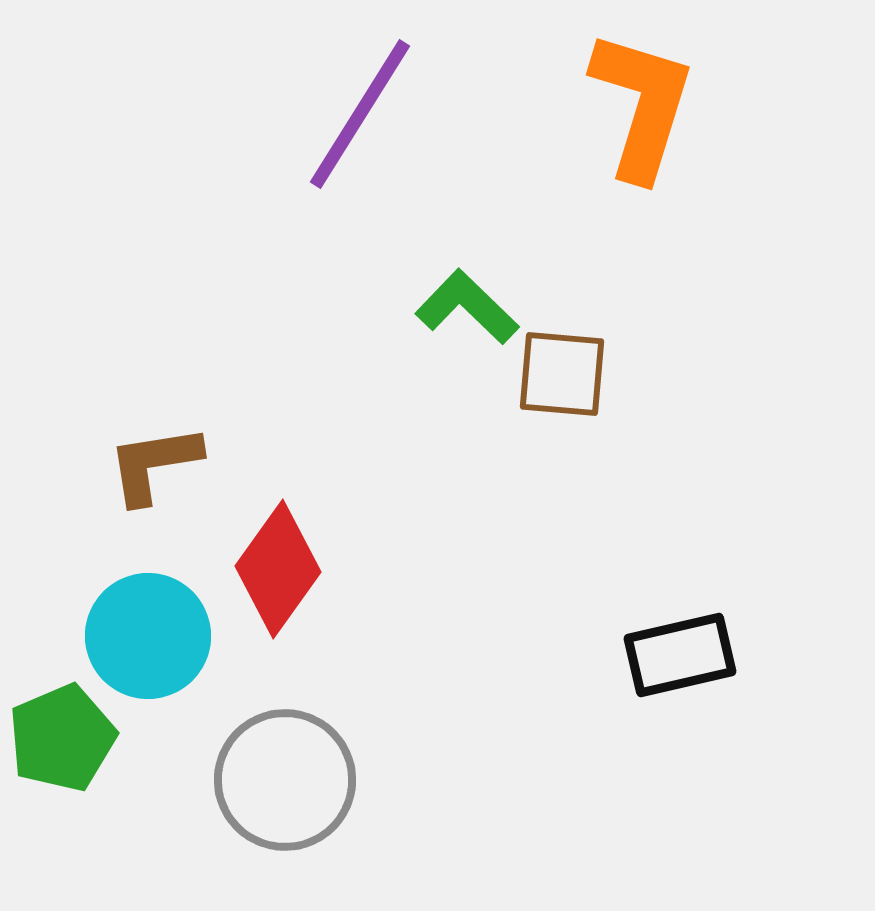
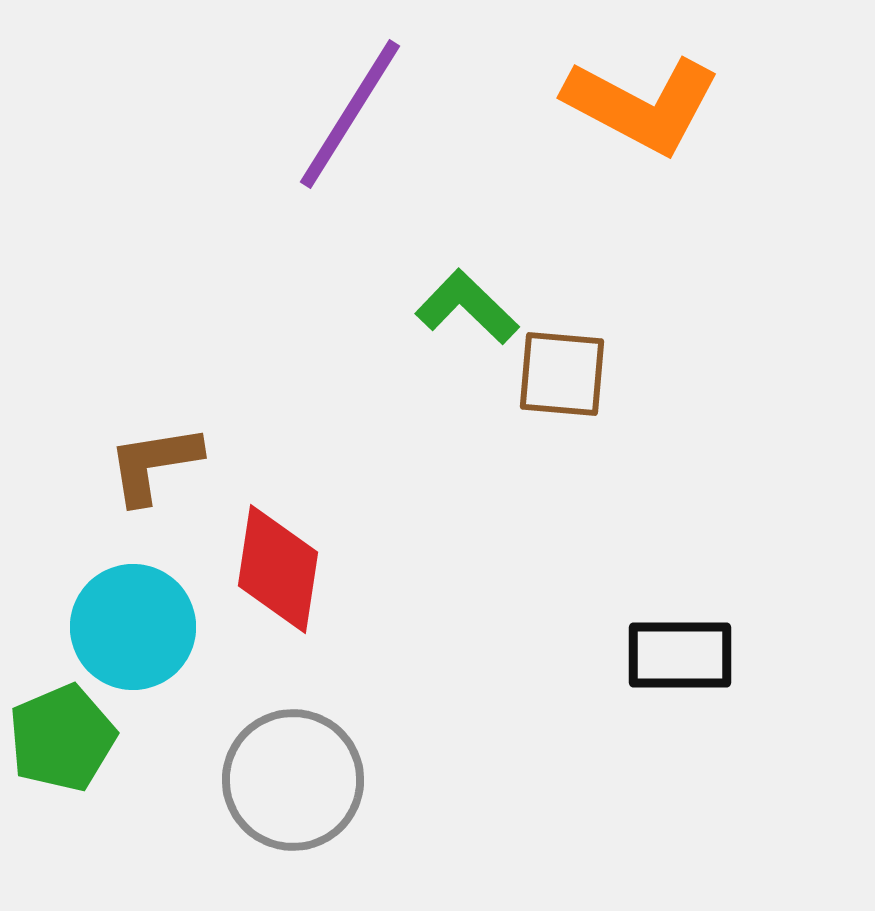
orange L-shape: rotated 101 degrees clockwise
purple line: moved 10 px left
red diamond: rotated 27 degrees counterclockwise
cyan circle: moved 15 px left, 9 px up
black rectangle: rotated 13 degrees clockwise
gray circle: moved 8 px right
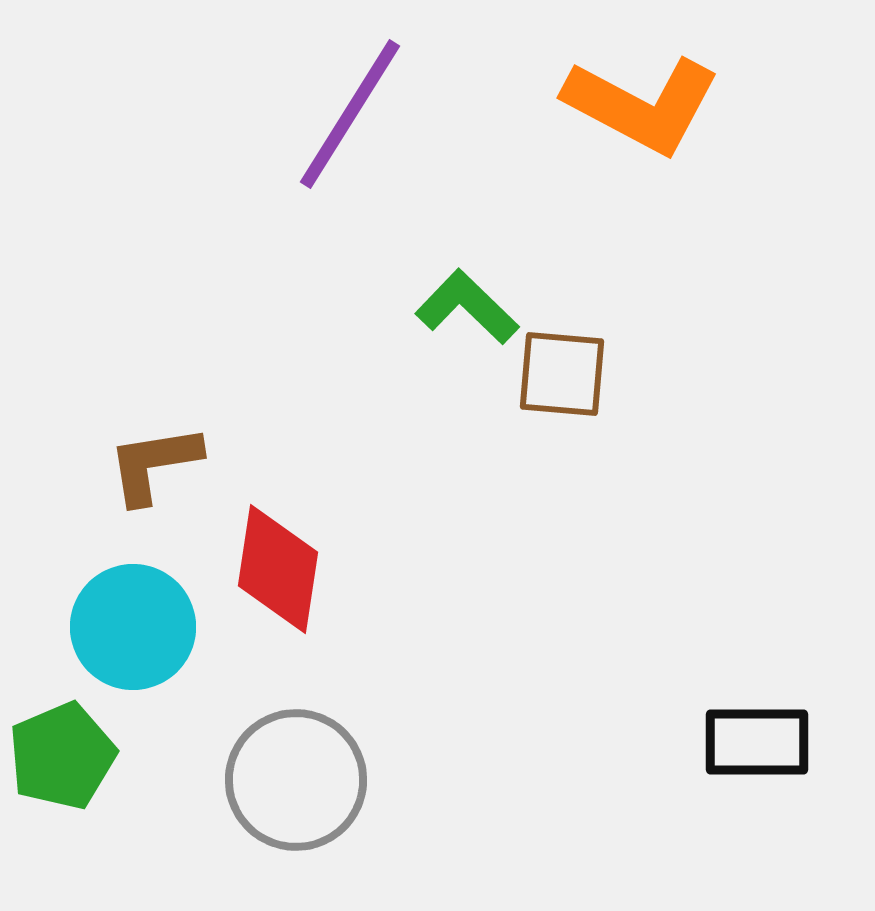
black rectangle: moved 77 px right, 87 px down
green pentagon: moved 18 px down
gray circle: moved 3 px right
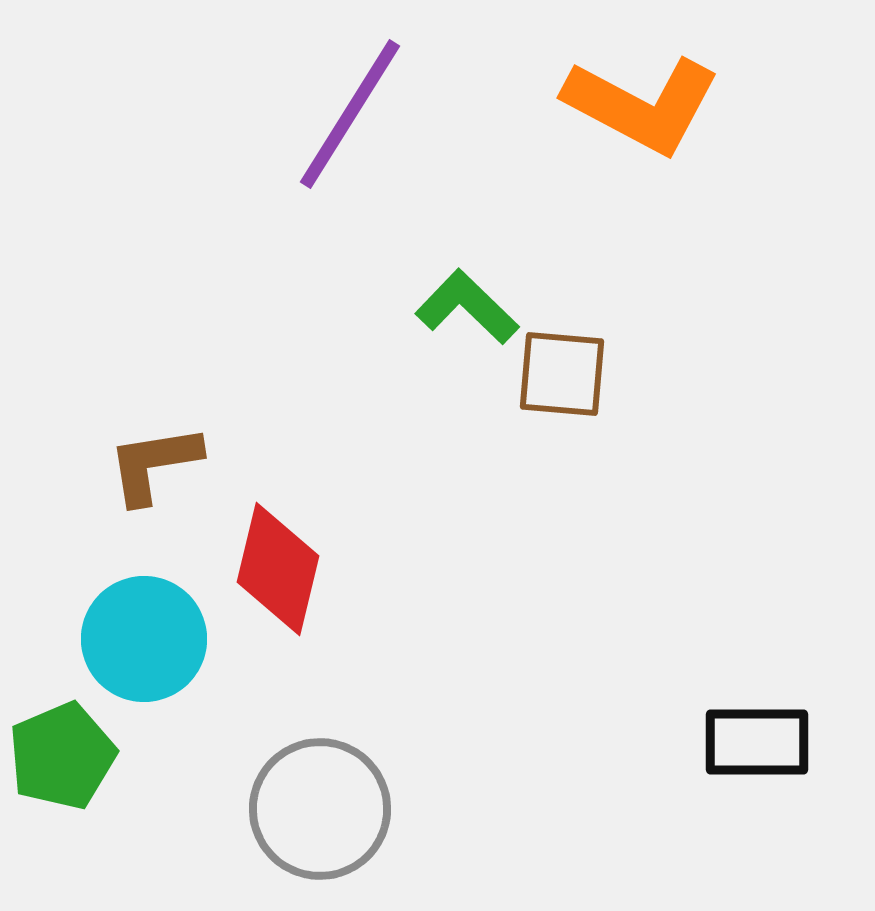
red diamond: rotated 5 degrees clockwise
cyan circle: moved 11 px right, 12 px down
gray circle: moved 24 px right, 29 px down
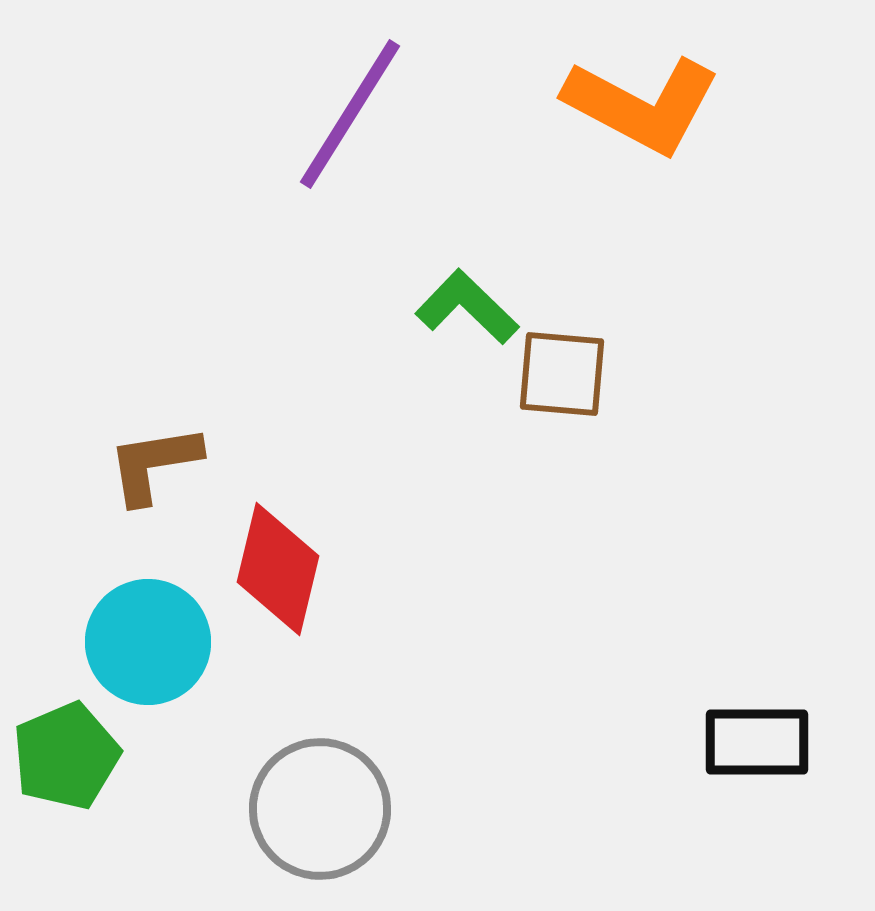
cyan circle: moved 4 px right, 3 px down
green pentagon: moved 4 px right
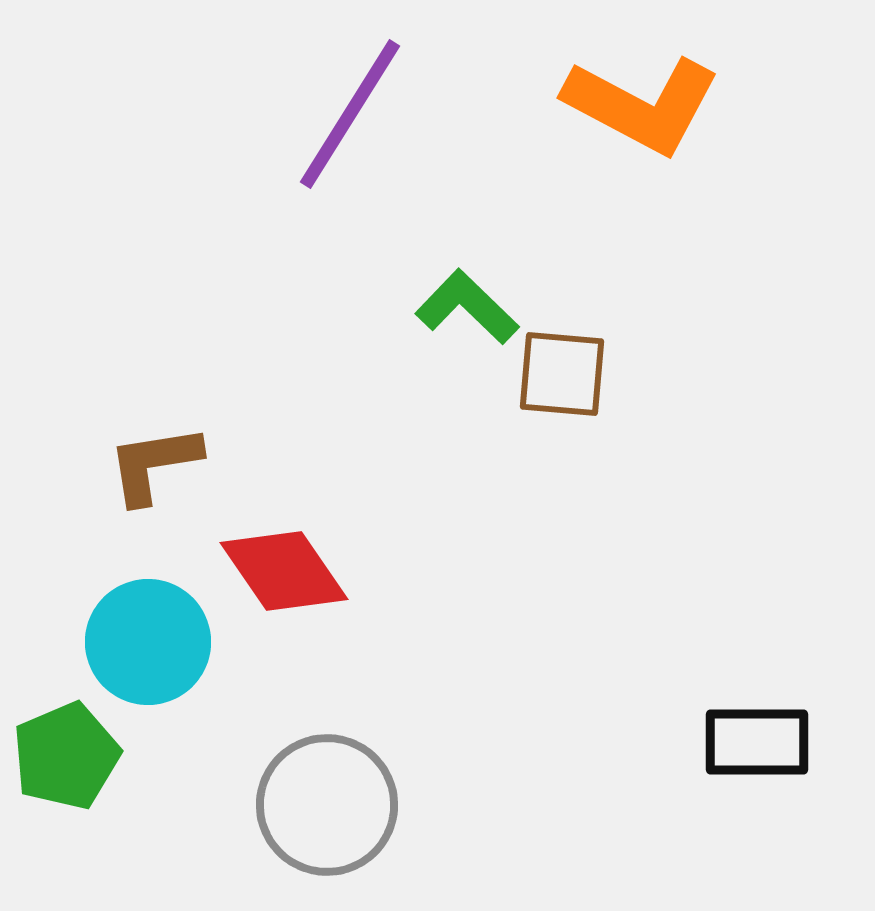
red diamond: moved 6 px right, 2 px down; rotated 48 degrees counterclockwise
gray circle: moved 7 px right, 4 px up
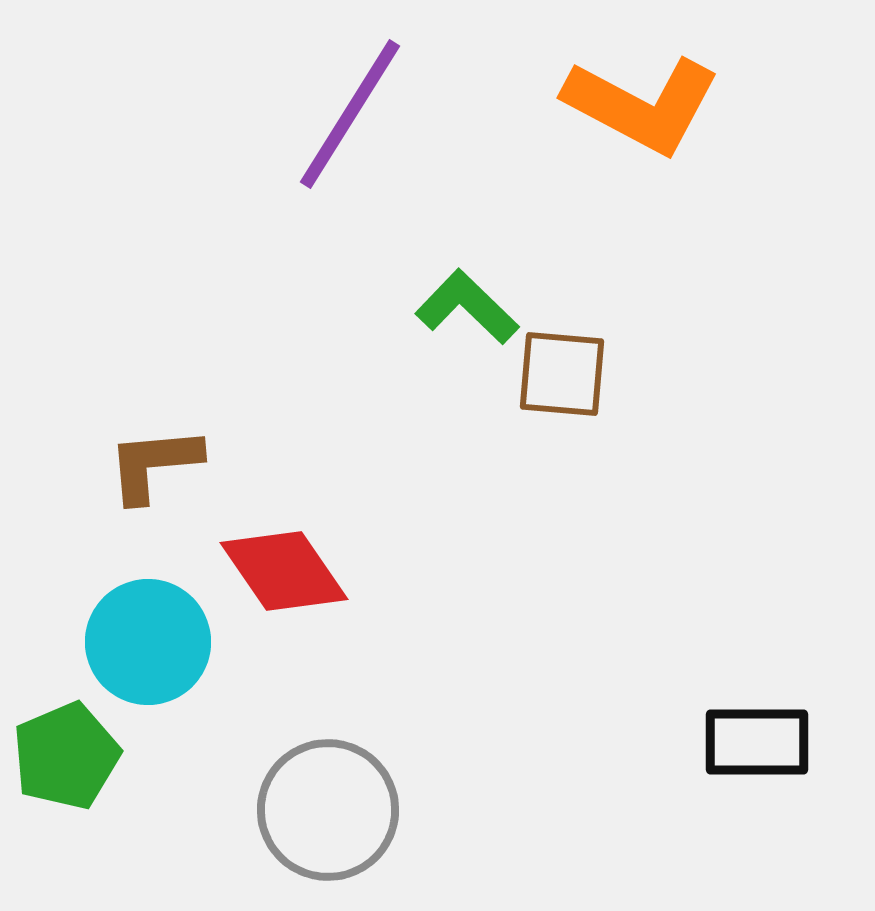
brown L-shape: rotated 4 degrees clockwise
gray circle: moved 1 px right, 5 px down
